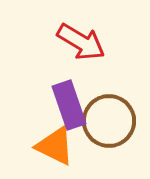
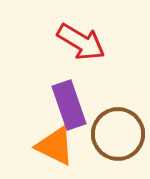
brown circle: moved 9 px right, 13 px down
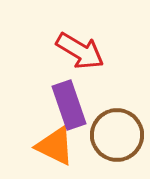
red arrow: moved 1 px left, 9 px down
brown circle: moved 1 px left, 1 px down
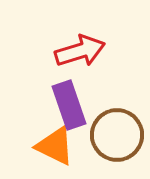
red arrow: rotated 48 degrees counterclockwise
